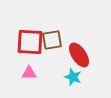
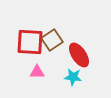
brown square: rotated 25 degrees counterclockwise
pink triangle: moved 8 px right, 1 px up
cyan star: rotated 12 degrees counterclockwise
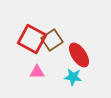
red square: moved 2 px right, 3 px up; rotated 24 degrees clockwise
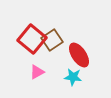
red square: rotated 12 degrees clockwise
pink triangle: rotated 28 degrees counterclockwise
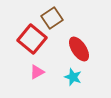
brown square: moved 22 px up
red ellipse: moved 6 px up
cyan star: rotated 12 degrees clockwise
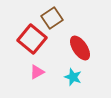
red ellipse: moved 1 px right, 1 px up
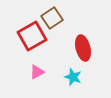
red square: moved 3 px up; rotated 20 degrees clockwise
red ellipse: moved 3 px right; rotated 20 degrees clockwise
